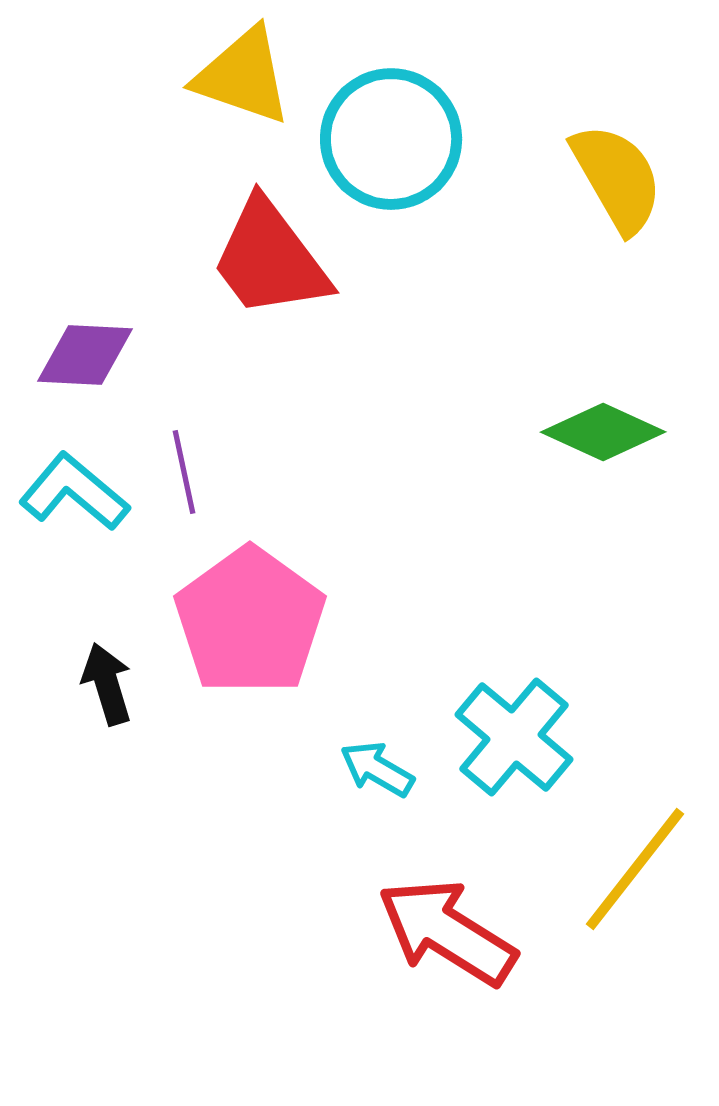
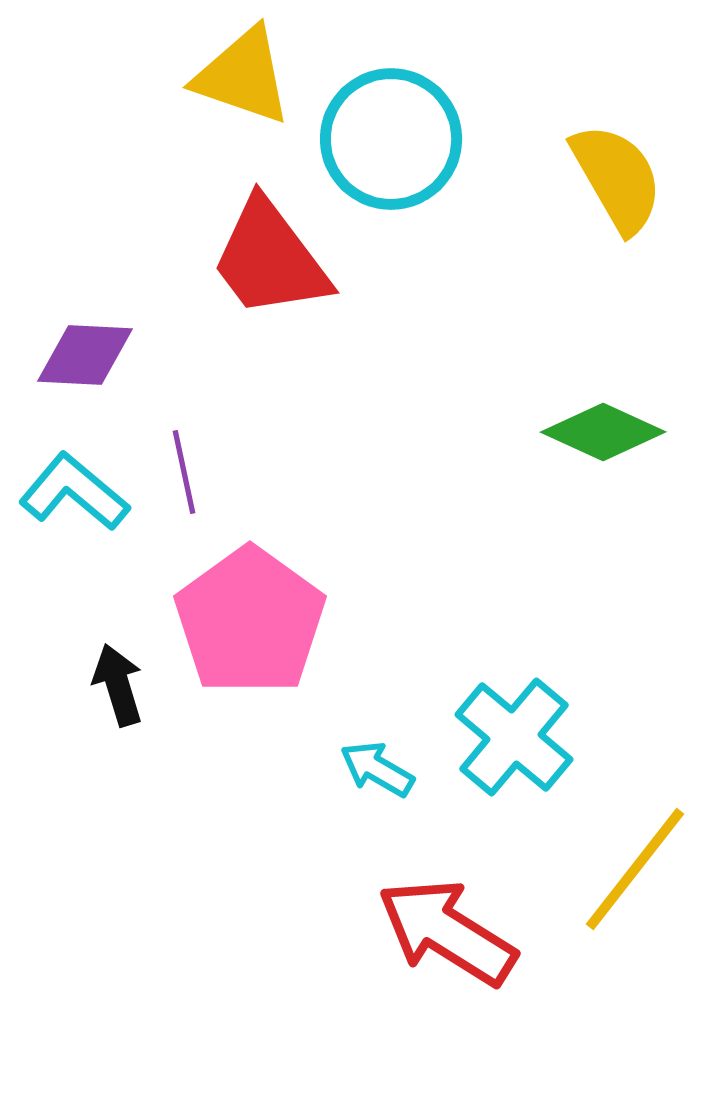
black arrow: moved 11 px right, 1 px down
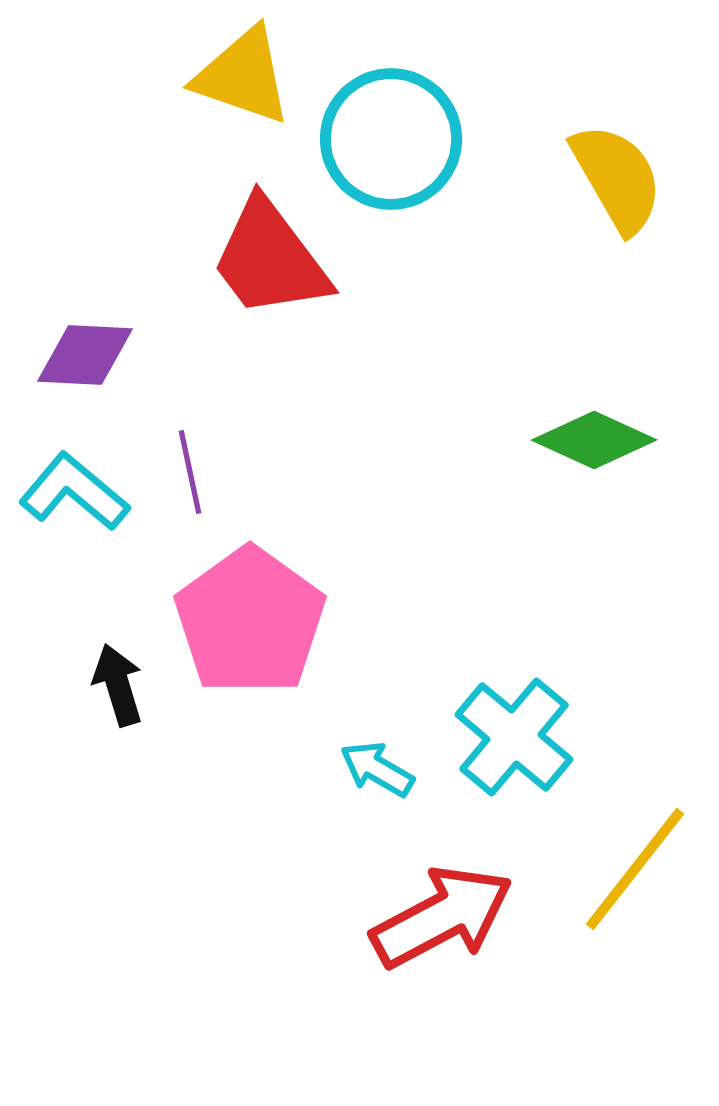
green diamond: moved 9 px left, 8 px down
purple line: moved 6 px right
red arrow: moved 5 px left, 15 px up; rotated 120 degrees clockwise
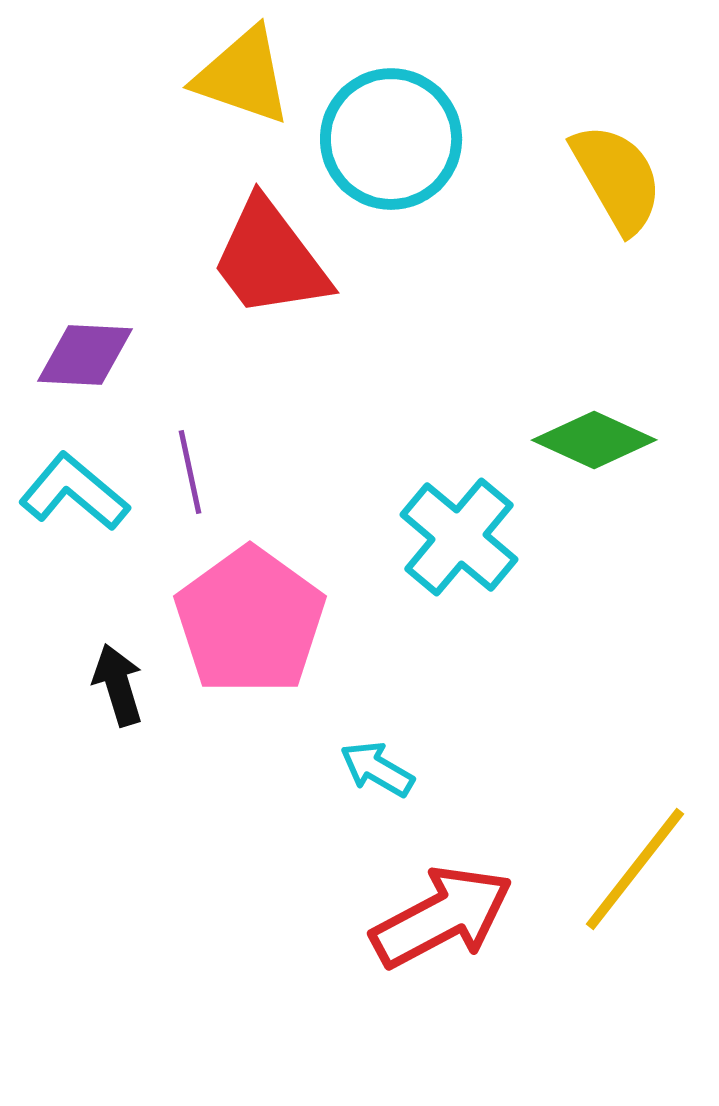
cyan cross: moved 55 px left, 200 px up
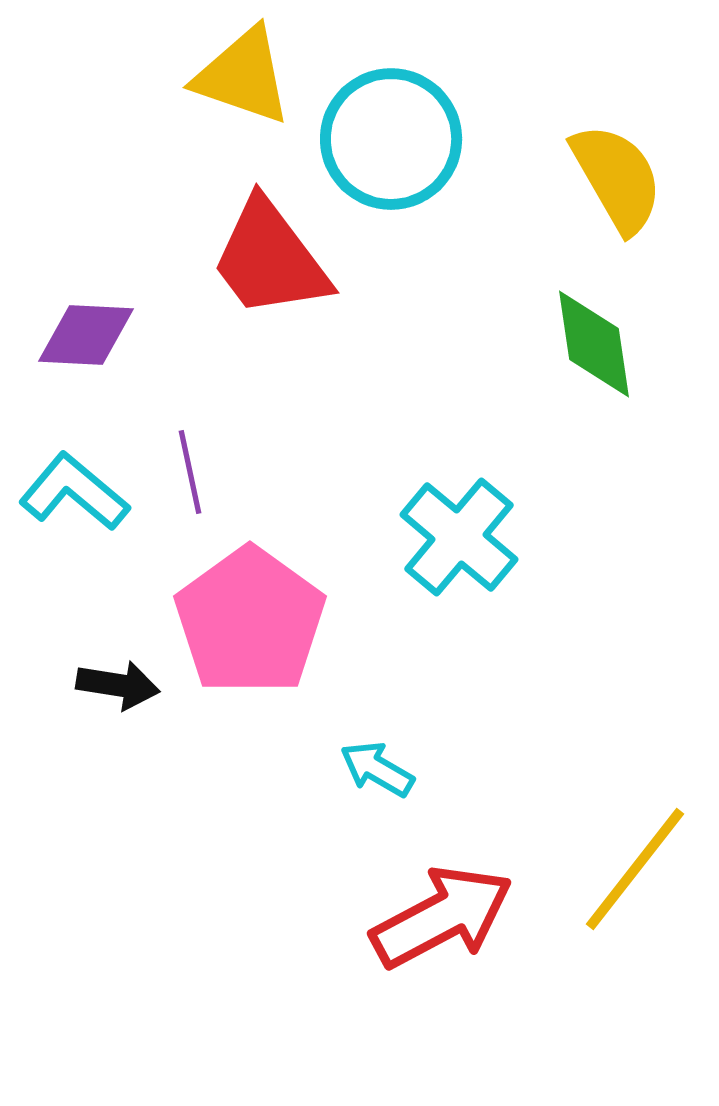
purple diamond: moved 1 px right, 20 px up
green diamond: moved 96 px up; rotated 57 degrees clockwise
black arrow: rotated 116 degrees clockwise
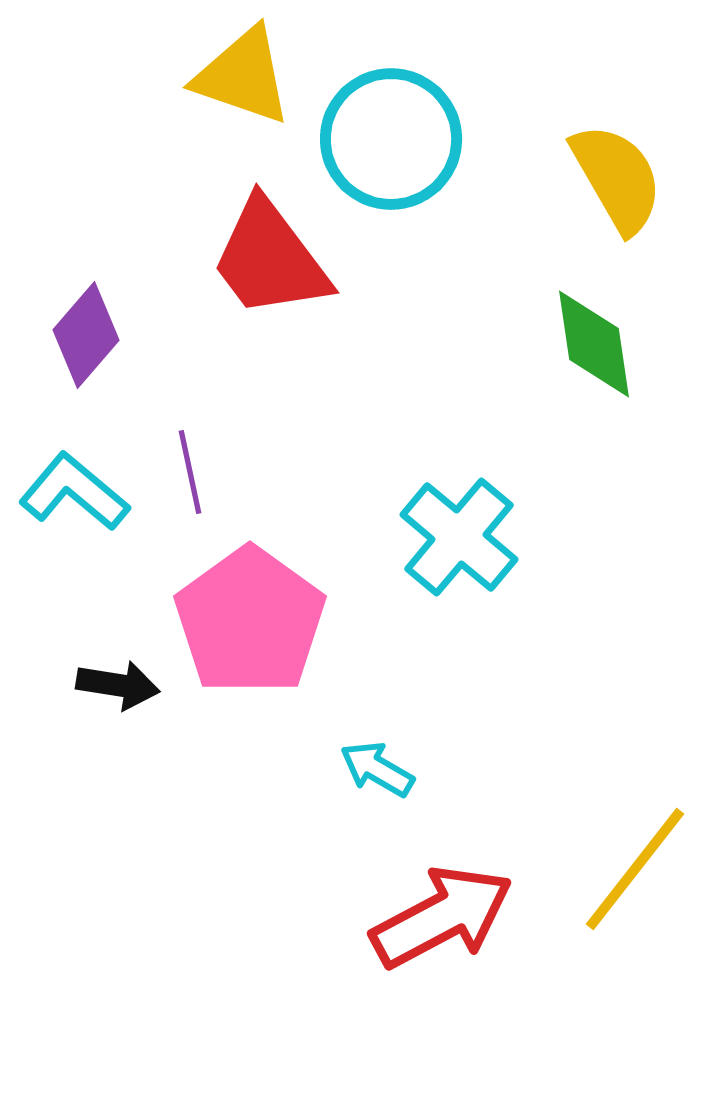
purple diamond: rotated 52 degrees counterclockwise
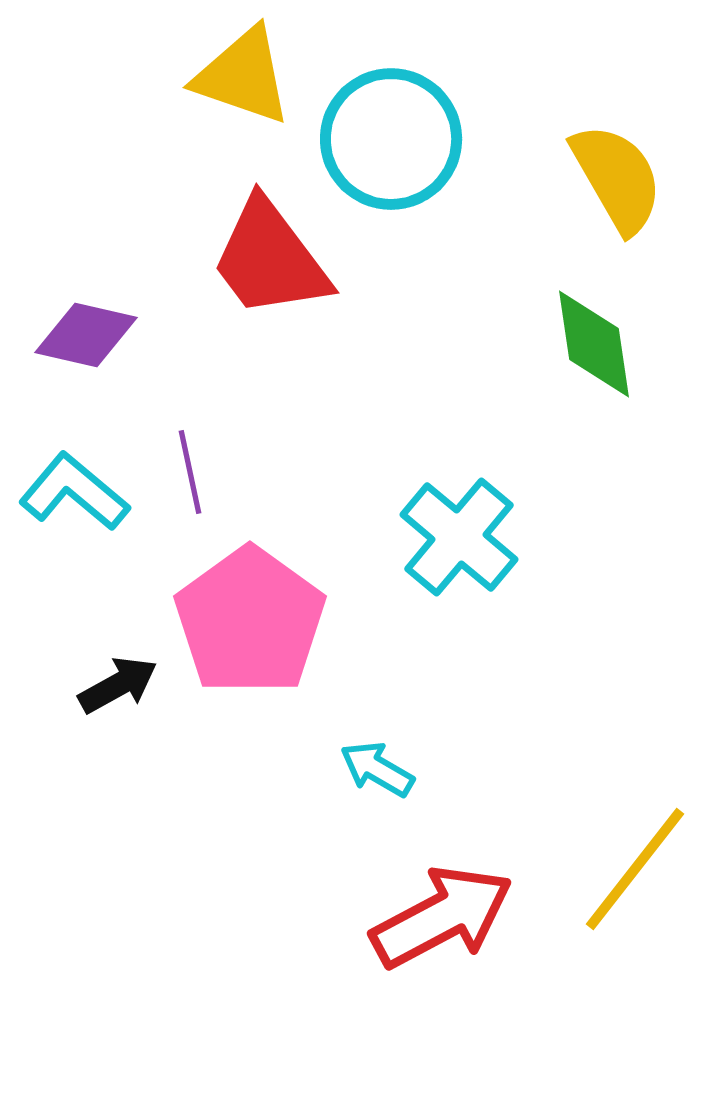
purple diamond: rotated 62 degrees clockwise
black arrow: rotated 38 degrees counterclockwise
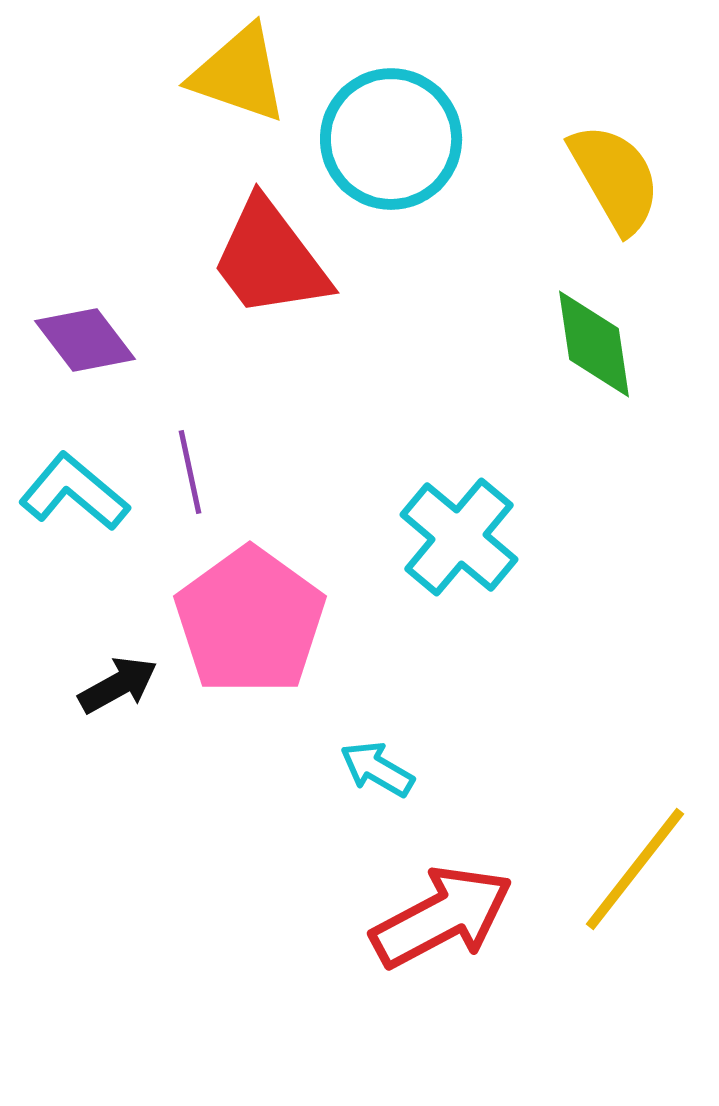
yellow triangle: moved 4 px left, 2 px up
yellow semicircle: moved 2 px left
purple diamond: moved 1 px left, 5 px down; rotated 40 degrees clockwise
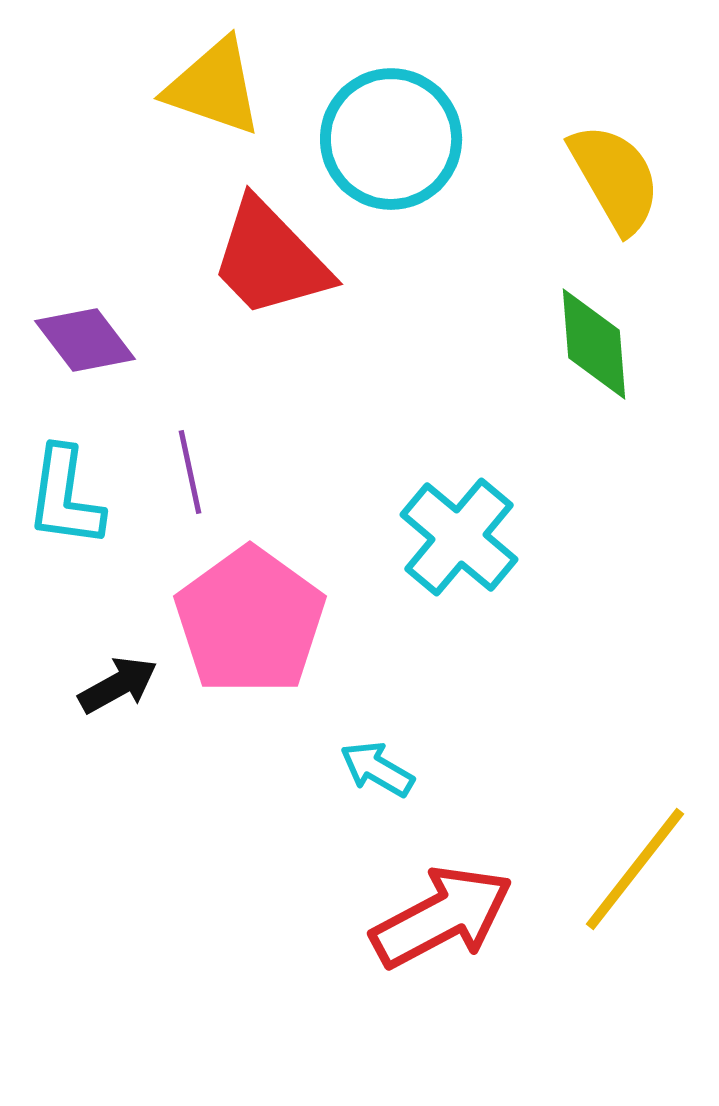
yellow triangle: moved 25 px left, 13 px down
red trapezoid: rotated 7 degrees counterclockwise
green diamond: rotated 4 degrees clockwise
cyan L-shape: moved 9 px left, 5 px down; rotated 122 degrees counterclockwise
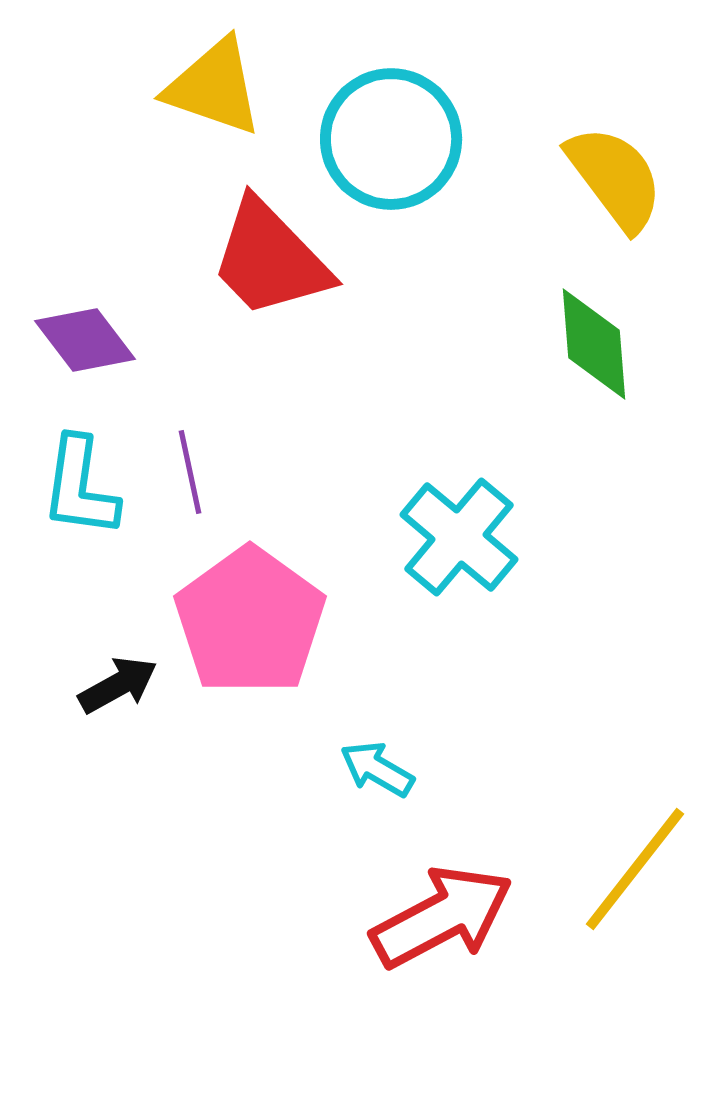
yellow semicircle: rotated 7 degrees counterclockwise
cyan L-shape: moved 15 px right, 10 px up
